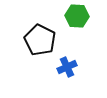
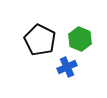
green hexagon: moved 3 px right, 23 px down; rotated 20 degrees clockwise
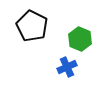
black pentagon: moved 8 px left, 14 px up
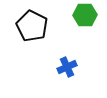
green hexagon: moved 5 px right, 24 px up; rotated 25 degrees counterclockwise
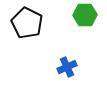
black pentagon: moved 5 px left, 3 px up
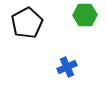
black pentagon: rotated 16 degrees clockwise
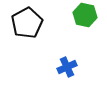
green hexagon: rotated 15 degrees clockwise
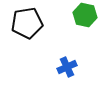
black pentagon: rotated 20 degrees clockwise
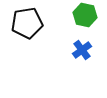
blue cross: moved 15 px right, 17 px up; rotated 12 degrees counterclockwise
